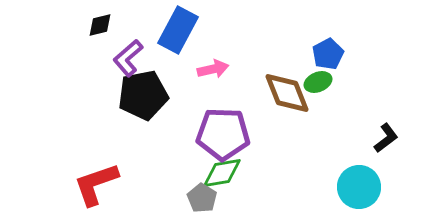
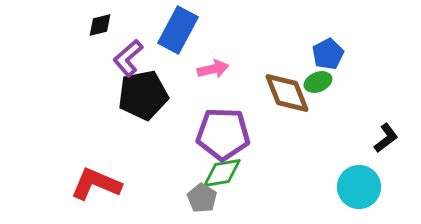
red L-shape: rotated 42 degrees clockwise
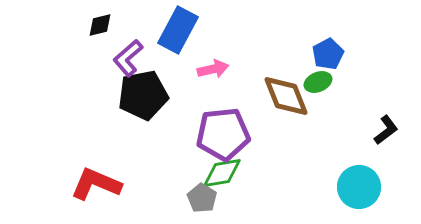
brown diamond: moved 1 px left, 3 px down
purple pentagon: rotated 8 degrees counterclockwise
black L-shape: moved 8 px up
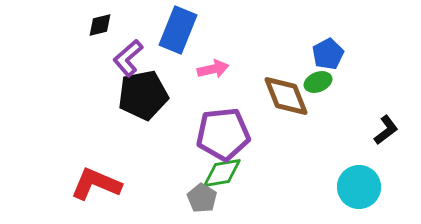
blue rectangle: rotated 6 degrees counterclockwise
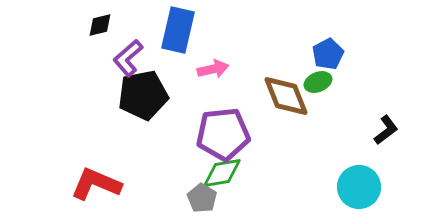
blue rectangle: rotated 9 degrees counterclockwise
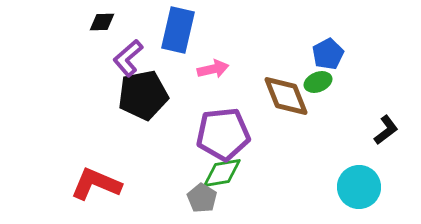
black diamond: moved 2 px right, 3 px up; rotated 12 degrees clockwise
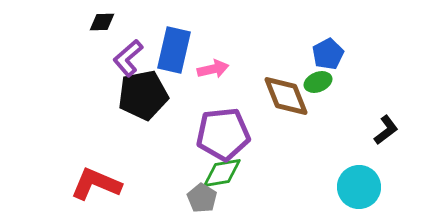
blue rectangle: moved 4 px left, 20 px down
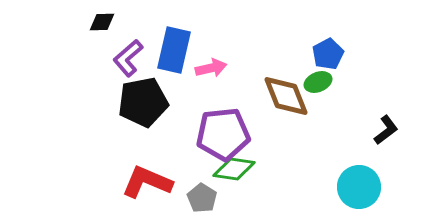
pink arrow: moved 2 px left, 1 px up
black pentagon: moved 7 px down
green diamond: moved 12 px right, 4 px up; rotated 18 degrees clockwise
red L-shape: moved 51 px right, 2 px up
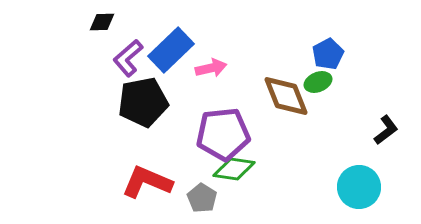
blue rectangle: moved 3 px left; rotated 33 degrees clockwise
